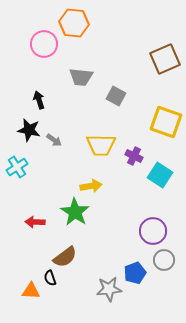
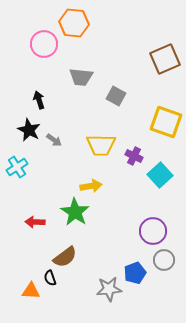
black star: rotated 15 degrees clockwise
cyan square: rotated 15 degrees clockwise
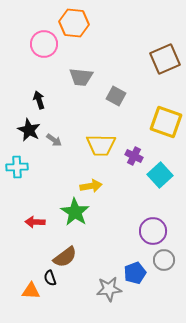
cyan cross: rotated 30 degrees clockwise
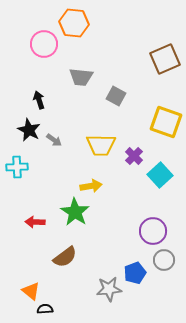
purple cross: rotated 18 degrees clockwise
black semicircle: moved 5 px left, 31 px down; rotated 105 degrees clockwise
orange triangle: rotated 36 degrees clockwise
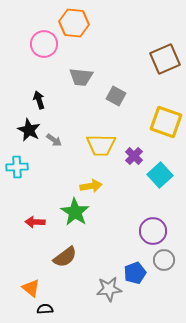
orange triangle: moved 3 px up
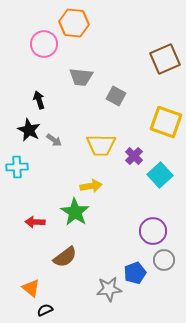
black semicircle: moved 1 px down; rotated 21 degrees counterclockwise
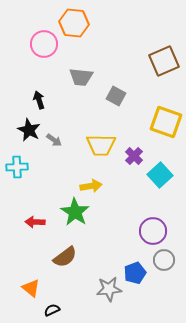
brown square: moved 1 px left, 2 px down
black semicircle: moved 7 px right
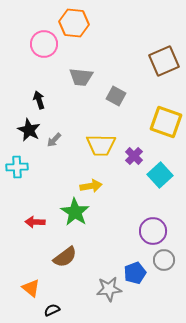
gray arrow: rotated 98 degrees clockwise
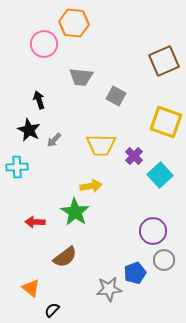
black semicircle: rotated 21 degrees counterclockwise
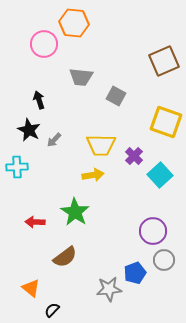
yellow arrow: moved 2 px right, 11 px up
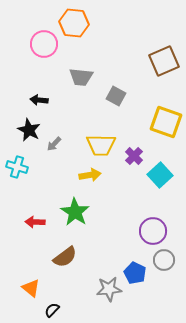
black arrow: rotated 66 degrees counterclockwise
gray arrow: moved 4 px down
cyan cross: rotated 20 degrees clockwise
yellow arrow: moved 3 px left
blue pentagon: rotated 25 degrees counterclockwise
